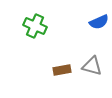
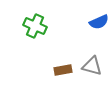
brown rectangle: moved 1 px right
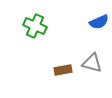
gray triangle: moved 3 px up
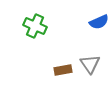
gray triangle: moved 2 px left, 1 px down; rotated 40 degrees clockwise
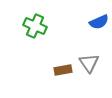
gray triangle: moved 1 px left, 1 px up
